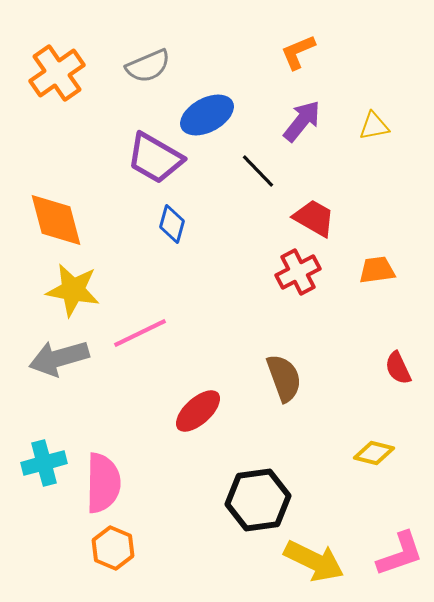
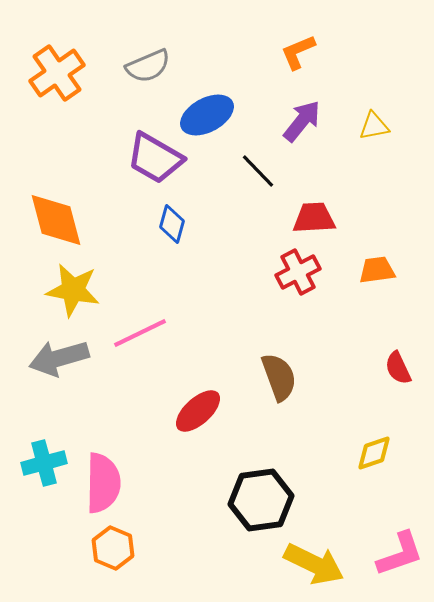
red trapezoid: rotated 33 degrees counterclockwise
brown semicircle: moved 5 px left, 1 px up
yellow diamond: rotated 33 degrees counterclockwise
black hexagon: moved 3 px right
yellow arrow: moved 3 px down
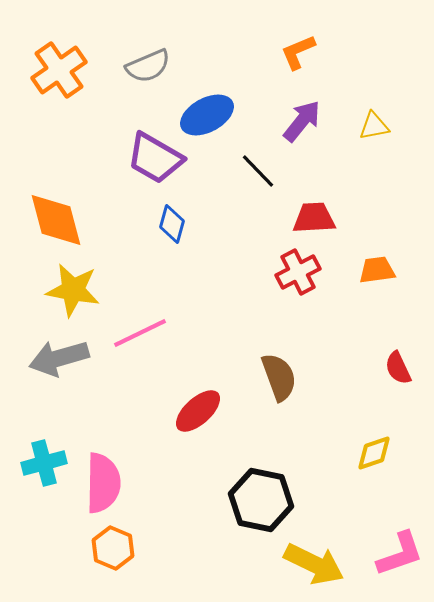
orange cross: moved 2 px right, 3 px up
black hexagon: rotated 20 degrees clockwise
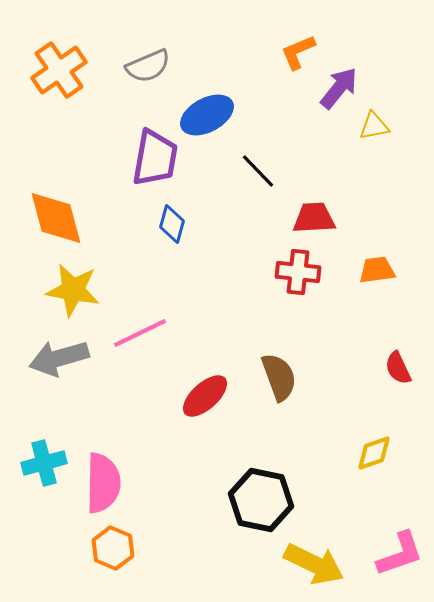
purple arrow: moved 37 px right, 33 px up
purple trapezoid: rotated 110 degrees counterclockwise
orange diamond: moved 2 px up
red cross: rotated 33 degrees clockwise
red ellipse: moved 7 px right, 15 px up
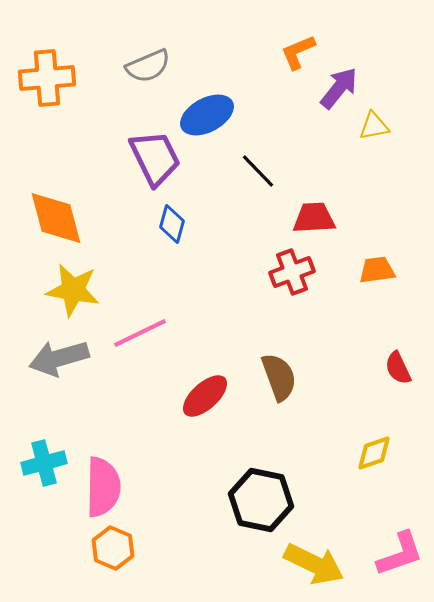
orange cross: moved 12 px left, 8 px down; rotated 30 degrees clockwise
purple trapezoid: rotated 36 degrees counterclockwise
red cross: moved 6 px left; rotated 27 degrees counterclockwise
pink semicircle: moved 4 px down
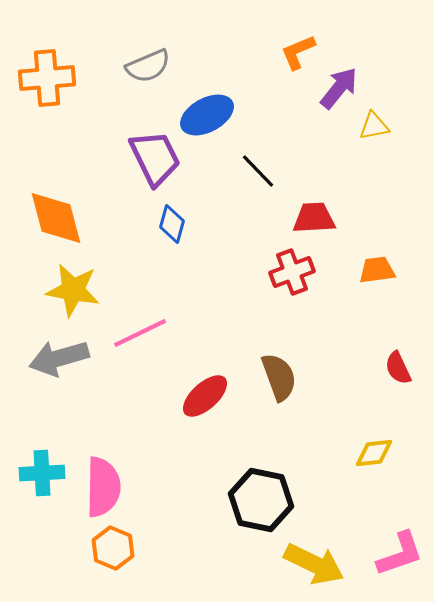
yellow diamond: rotated 12 degrees clockwise
cyan cross: moved 2 px left, 10 px down; rotated 12 degrees clockwise
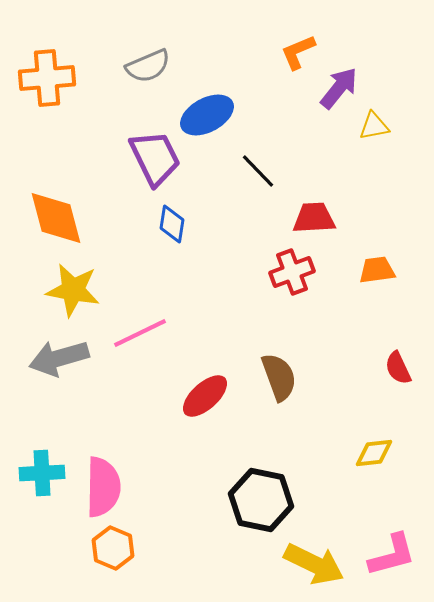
blue diamond: rotated 6 degrees counterclockwise
pink L-shape: moved 8 px left, 1 px down; rotated 4 degrees clockwise
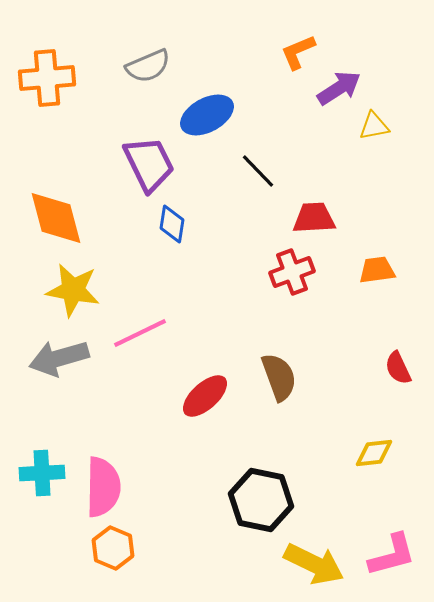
purple arrow: rotated 18 degrees clockwise
purple trapezoid: moved 6 px left, 6 px down
